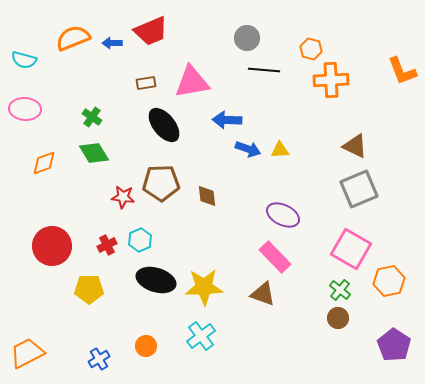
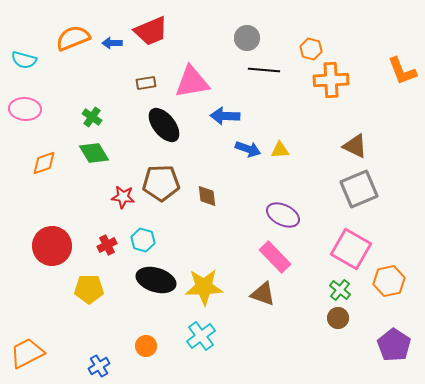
blue arrow at (227, 120): moved 2 px left, 4 px up
cyan hexagon at (140, 240): moved 3 px right; rotated 20 degrees counterclockwise
blue cross at (99, 359): moved 7 px down
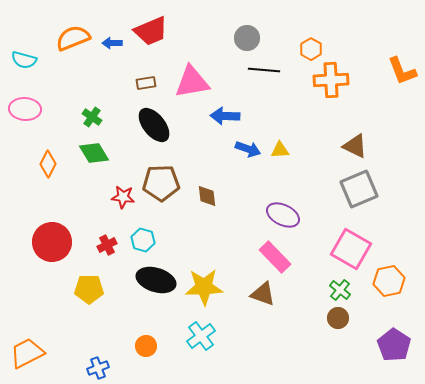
orange hexagon at (311, 49): rotated 15 degrees clockwise
black ellipse at (164, 125): moved 10 px left
orange diamond at (44, 163): moved 4 px right, 1 px down; rotated 44 degrees counterclockwise
red circle at (52, 246): moved 4 px up
blue cross at (99, 366): moved 1 px left, 2 px down; rotated 10 degrees clockwise
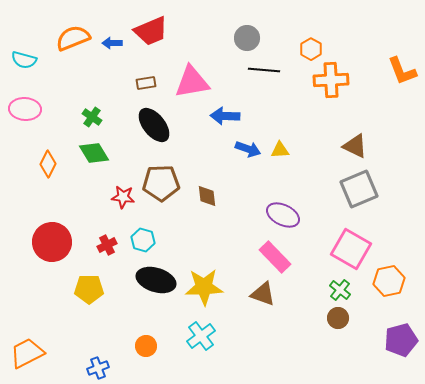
purple pentagon at (394, 345): moved 7 px right, 5 px up; rotated 24 degrees clockwise
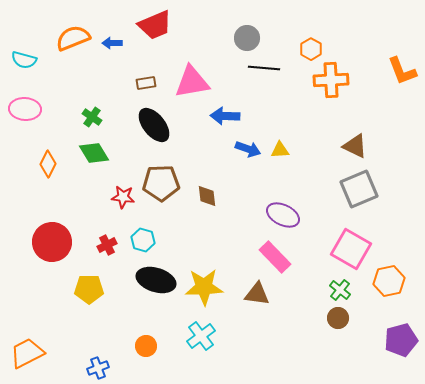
red trapezoid at (151, 31): moved 4 px right, 6 px up
black line at (264, 70): moved 2 px up
brown triangle at (263, 294): moved 6 px left; rotated 12 degrees counterclockwise
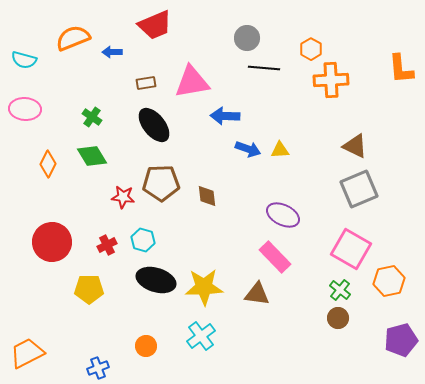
blue arrow at (112, 43): moved 9 px down
orange L-shape at (402, 71): moved 1 px left, 2 px up; rotated 16 degrees clockwise
green diamond at (94, 153): moved 2 px left, 3 px down
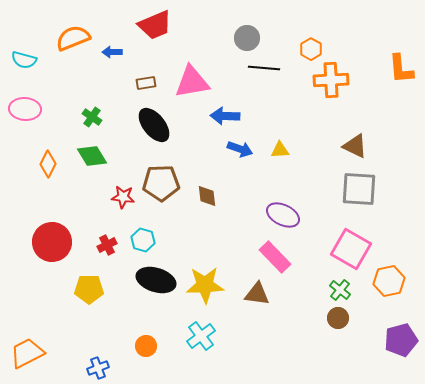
blue arrow at (248, 149): moved 8 px left
gray square at (359, 189): rotated 27 degrees clockwise
yellow star at (204, 287): moved 1 px right, 2 px up
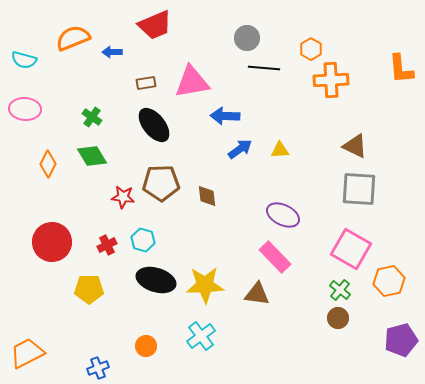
blue arrow at (240, 149): rotated 55 degrees counterclockwise
